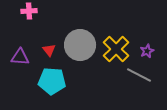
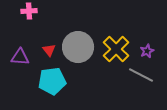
gray circle: moved 2 px left, 2 px down
gray line: moved 2 px right
cyan pentagon: rotated 12 degrees counterclockwise
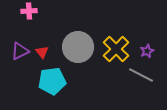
red triangle: moved 7 px left, 2 px down
purple triangle: moved 6 px up; rotated 30 degrees counterclockwise
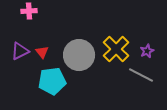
gray circle: moved 1 px right, 8 px down
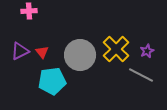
gray circle: moved 1 px right
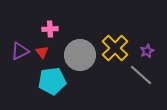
pink cross: moved 21 px right, 18 px down
yellow cross: moved 1 px left, 1 px up
gray line: rotated 15 degrees clockwise
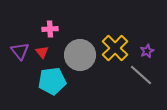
purple triangle: rotated 42 degrees counterclockwise
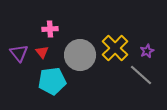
purple triangle: moved 1 px left, 2 px down
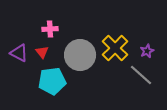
purple triangle: rotated 24 degrees counterclockwise
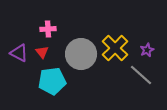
pink cross: moved 2 px left
purple star: moved 1 px up
gray circle: moved 1 px right, 1 px up
